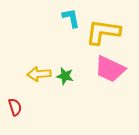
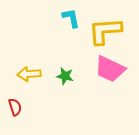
yellow L-shape: moved 2 px right, 1 px up; rotated 12 degrees counterclockwise
yellow arrow: moved 10 px left
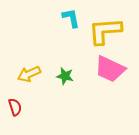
yellow arrow: rotated 20 degrees counterclockwise
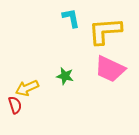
yellow arrow: moved 2 px left, 14 px down
red semicircle: moved 2 px up
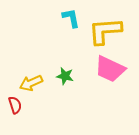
yellow arrow: moved 4 px right, 5 px up
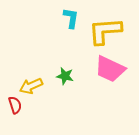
cyan L-shape: rotated 20 degrees clockwise
yellow arrow: moved 3 px down
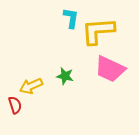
yellow L-shape: moved 7 px left
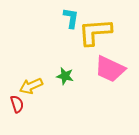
yellow L-shape: moved 3 px left, 1 px down
red semicircle: moved 2 px right, 1 px up
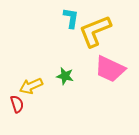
yellow L-shape: moved 1 px up; rotated 18 degrees counterclockwise
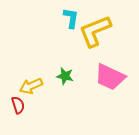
pink trapezoid: moved 8 px down
red semicircle: moved 1 px right, 1 px down
